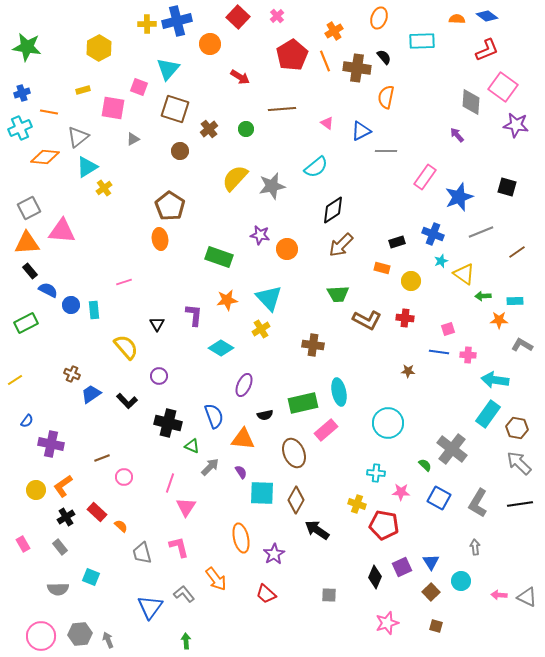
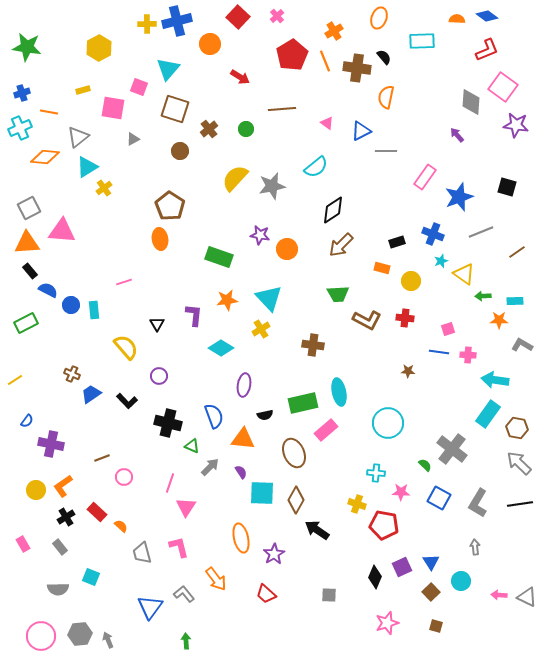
purple ellipse at (244, 385): rotated 15 degrees counterclockwise
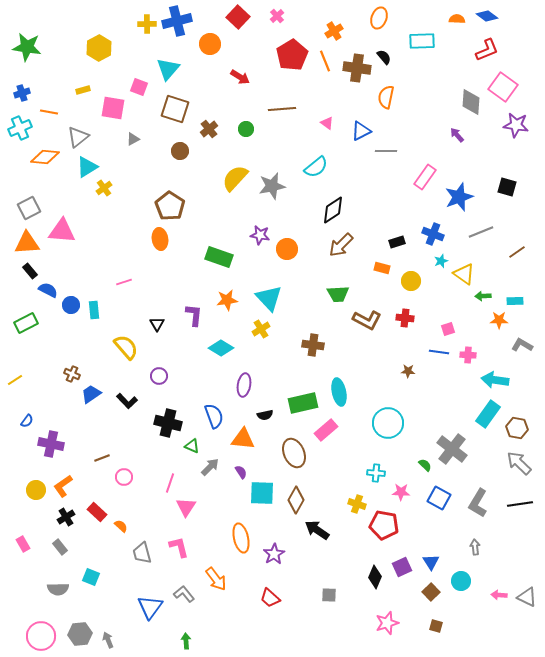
red trapezoid at (266, 594): moved 4 px right, 4 px down
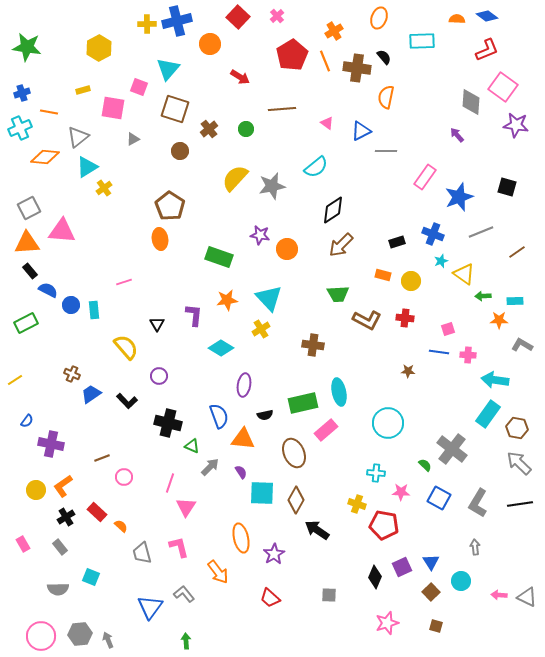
orange rectangle at (382, 268): moved 1 px right, 7 px down
blue semicircle at (214, 416): moved 5 px right
orange arrow at (216, 579): moved 2 px right, 7 px up
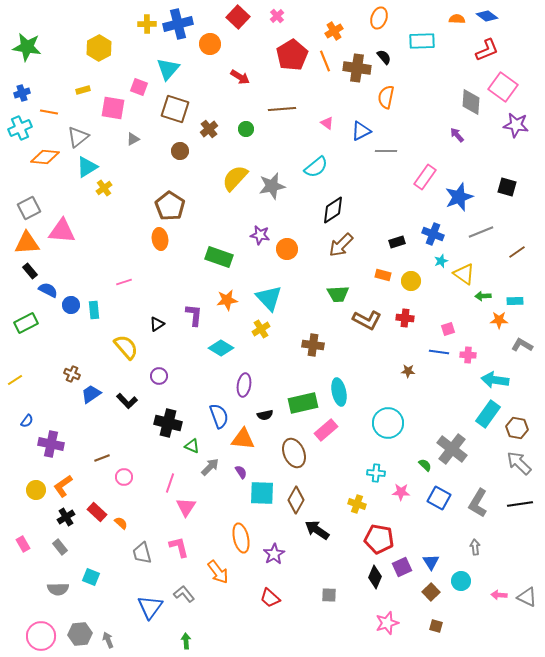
blue cross at (177, 21): moved 1 px right, 3 px down
black triangle at (157, 324): rotated 28 degrees clockwise
red pentagon at (384, 525): moved 5 px left, 14 px down
orange semicircle at (121, 526): moved 3 px up
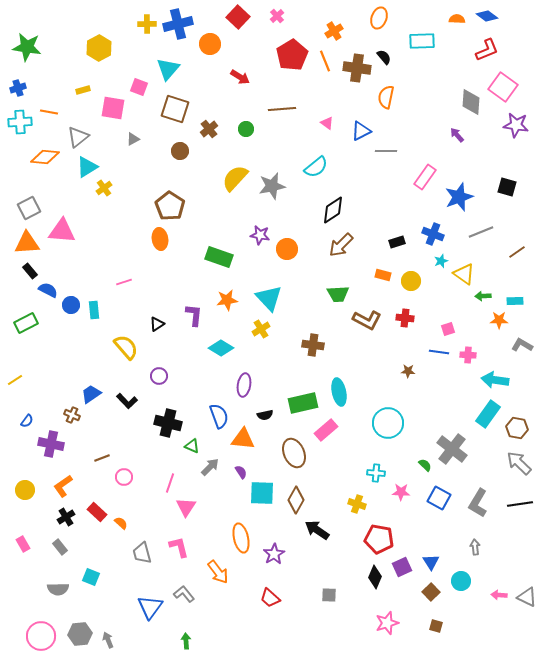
blue cross at (22, 93): moved 4 px left, 5 px up
cyan cross at (20, 128): moved 6 px up; rotated 20 degrees clockwise
brown cross at (72, 374): moved 41 px down
yellow circle at (36, 490): moved 11 px left
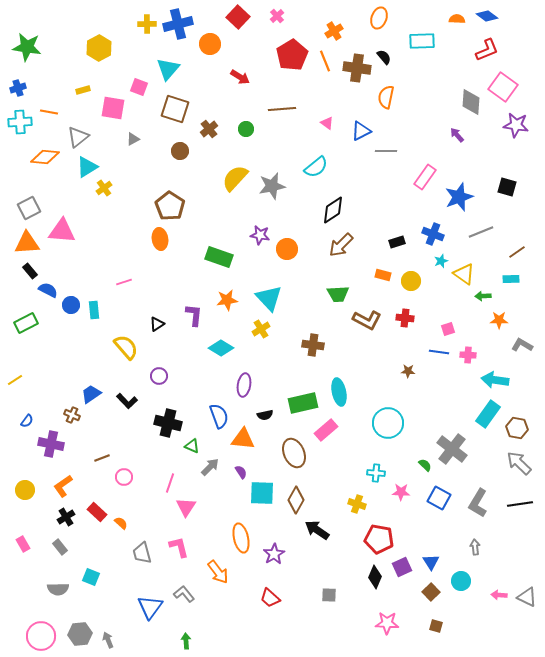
cyan rectangle at (515, 301): moved 4 px left, 22 px up
pink star at (387, 623): rotated 20 degrees clockwise
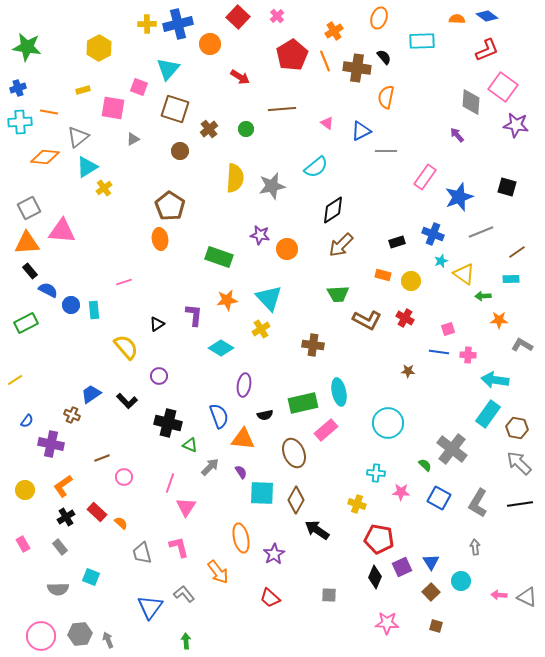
yellow semicircle at (235, 178): rotated 140 degrees clockwise
red cross at (405, 318): rotated 24 degrees clockwise
green triangle at (192, 446): moved 2 px left, 1 px up
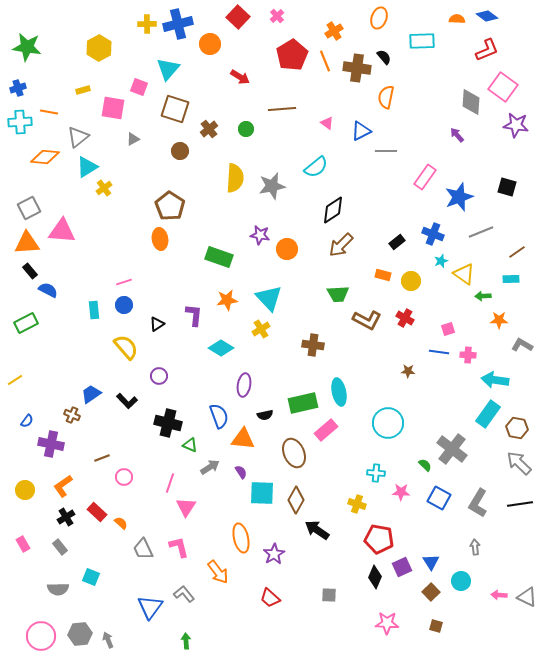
black rectangle at (397, 242): rotated 21 degrees counterclockwise
blue circle at (71, 305): moved 53 px right
gray arrow at (210, 467): rotated 12 degrees clockwise
gray trapezoid at (142, 553): moved 1 px right, 4 px up; rotated 10 degrees counterclockwise
